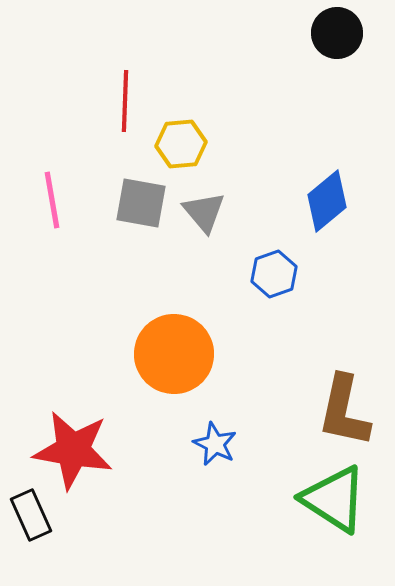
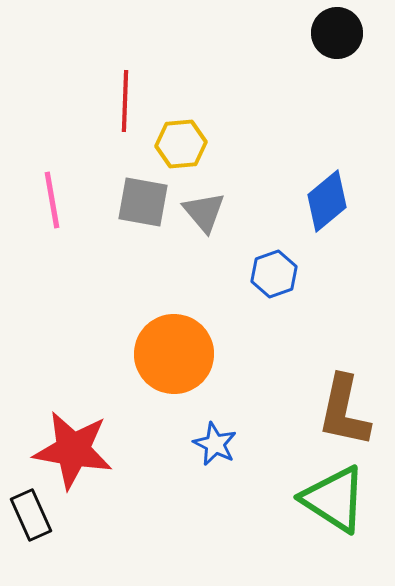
gray square: moved 2 px right, 1 px up
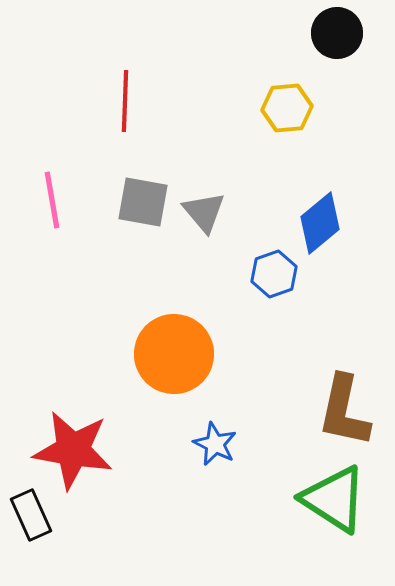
yellow hexagon: moved 106 px right, 36 px up
blue diamond: moved 7 px left, 22 px down
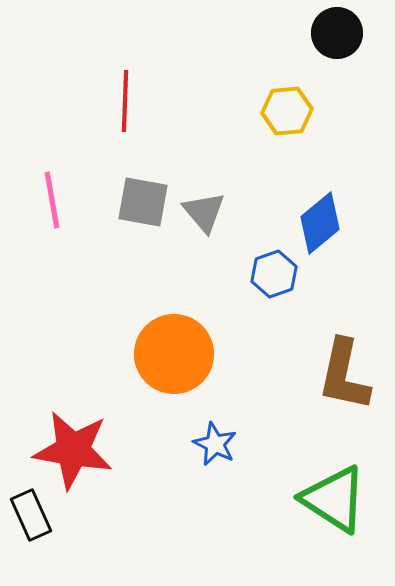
yellow hexagon: moved 3 px down
brown L-shape: moved 36 px up
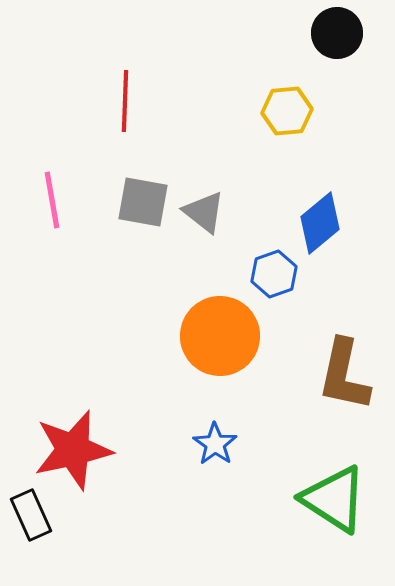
gray triangle: rotated 12 degrees counterclockwise
orange circle: moved 46 px right, 18 px up
blue star: rotated 9 degrees clockwise
red star: rotated 22 degrees counterclockwise
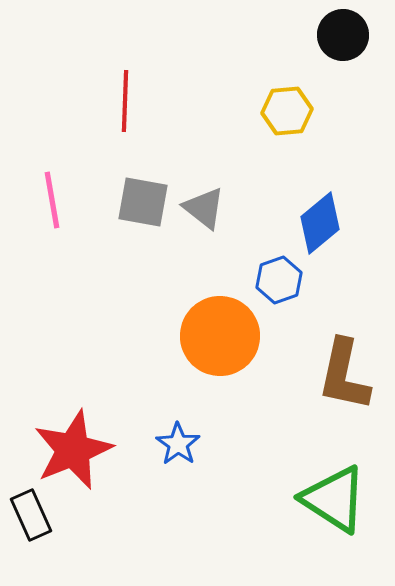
black circle: moved 6 px right, 2 px down
gray triangle: moved 4 px up
blue hexagon: moved 5 px right, 6 px down
blue star: moved 37 px left
red star: rotated 10 degrees counterclockwise
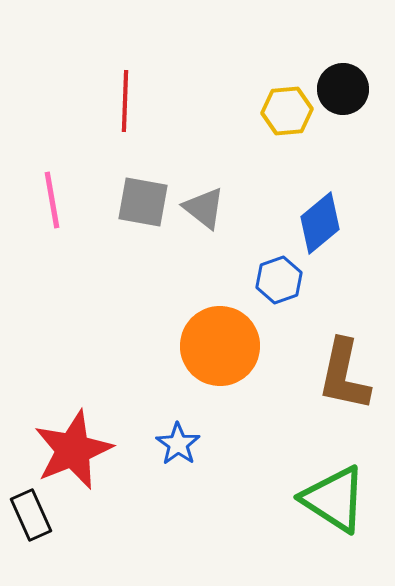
black circle: moved 54 px down
orange circle: moved 10 px down
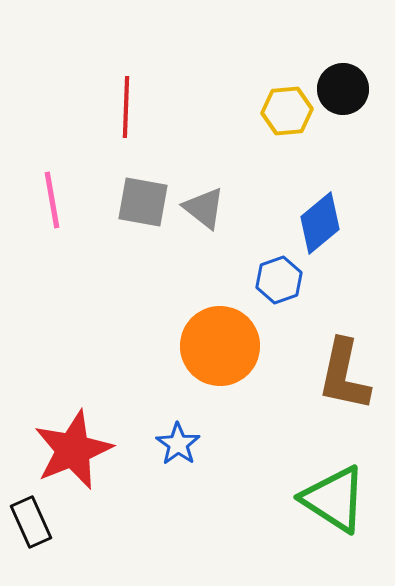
red line: moved 1 px right, 6 px down
black rectangle: moved 7 px down
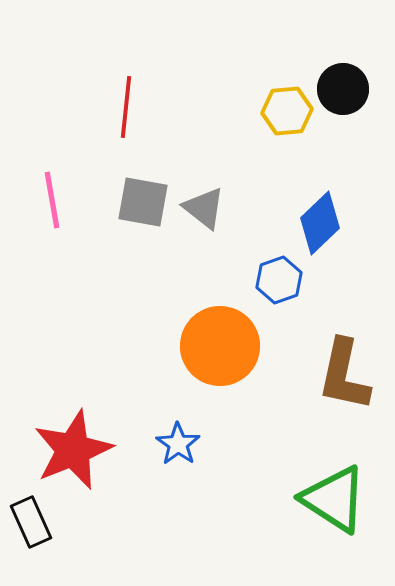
red line: rotated 4 degrees clockwise
blue diamond: rotated 4 degrees counterclockwise
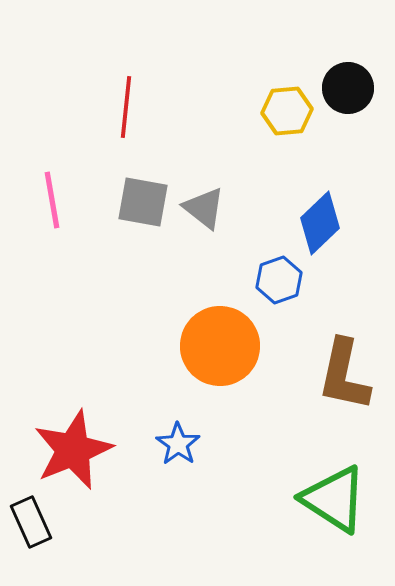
black circle: moved 5 px right, 1 px up
